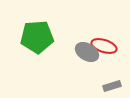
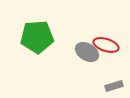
red ellipse: moved 2 px right, 1 px up
gray rectangle: moved 2 px right
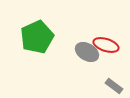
green pentagon: rotated 20 degrees counterclockwise
gray rectangle: rotated 54 degrees clockwise
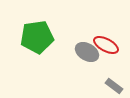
green pentagon: rotated 16 degrees clockwise
red ellipse: rotated 10 degrees clockwise
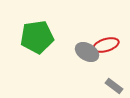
red ellipse: rotated 45 degrees counterclockwise
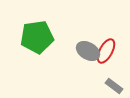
red ellipse: moved 6 px down; rotated 45 degrees counterclockwise
gray ellipse: moved 1 px right, 1 px up
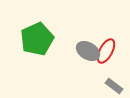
green pentagon: moved 2 px down; rotated 16 degrees counterclockwise
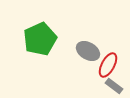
green pentagon: moved 3 px right
red ellipse: moved 2 px right, 14 px down
